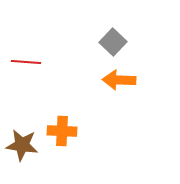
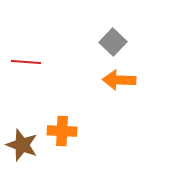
brown star: rotated 12 degrees clockwise
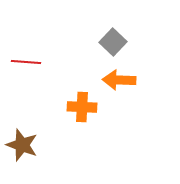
orange cross: moved 20 px right, 24 px up
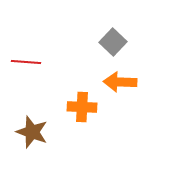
orange arrow: moved 1 px right, 2 px down
brown star: moved 10 px right, 13 px up
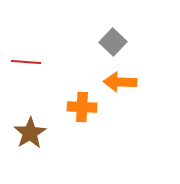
brown star: moved 2 px left, 1 px down; rotated 20 degrees clockwise
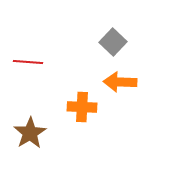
red line: moved 2 px right
